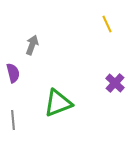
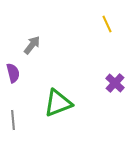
gray arrow: rotated 18 degrees clockwise
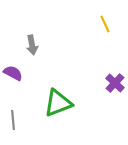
yellow line: moved 2 px left
gray arrow: rotated 132 degrees clockwise
purple semicircle: rotated 48 degrees counterclockwise
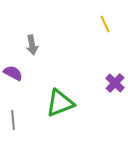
green triangle: moved 2 px right
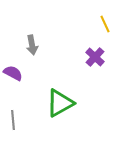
purple cross: moved 20 px left, 26 px up
green triangle: rotated 8 degrees counterclockwise
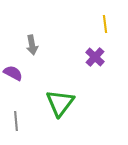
yellow line: rotated 18 degrees clockwise
green triangle: rotated 24 degrees counterclockwise
gray line: moved 3 px right, 1 px down
